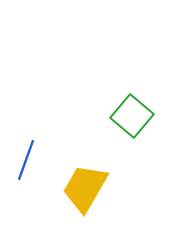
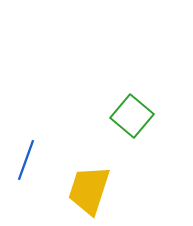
yellow trapezoid: moved 4 px right, 2 px down; rotated 12 degrees counterclockwise
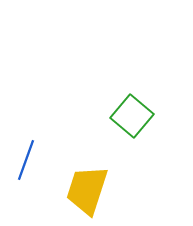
yellow trapezoid: moved 2 px left
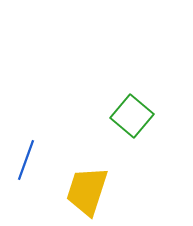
yellow trapezoid: moved 1 px down
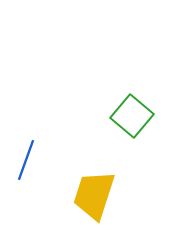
yellow trapezoid: moved 7 px right, 4 px down
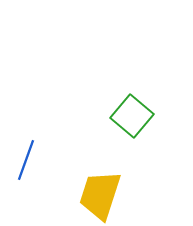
yellow trapezoid: moved 6 px right
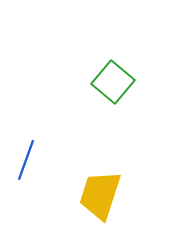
green square: moved 19 px left, 34 px up
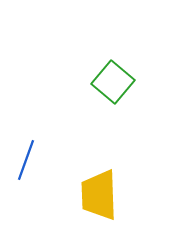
yellow trapezoid: moved 1 px left; rotated 20 degrees counterclockwise
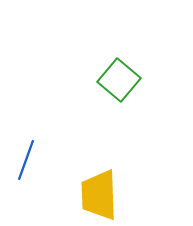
green square: moved 6 px right, 2 px up
